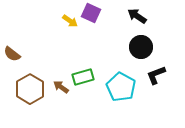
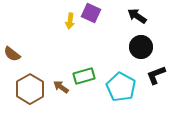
yellow arrow: rotated 63 degrees clockwise
green rectangle: moved 1 px right, 1 px up
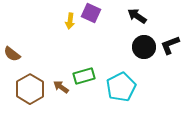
black circle: moved 3 px right
black L-shape: moved 14 px right, 30 px up
cyan pentagon: rotated 16 degrees clockwise
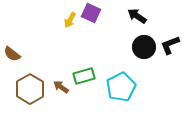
yellow arrow: moved 1 px up; rotated 21 degrees clockwise
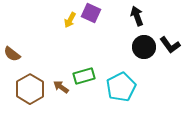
black arrow: rotated 36 degrees clockwise
black L-shape: rotated 105 degrees counterclockwise
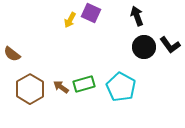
green rectangle: moved 8 px down
cyan pentagon: rotated 16 degrees counterclockwise
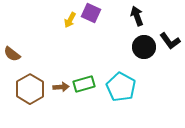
black L-shape: moved 4 px up
brown arrow: rotated 140 degrees clockwise
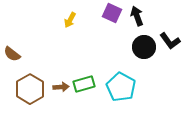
purple square: moved 21 px right
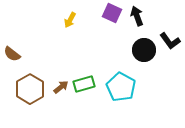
black circle: moved 3 px down
brown arrow: rotated 35 degrees counterclockwise
